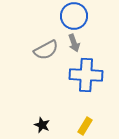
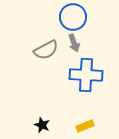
blue circle: moved 1 px left, 1 px down
yellow rectangle: rotated 36 degrees clockwise
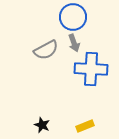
blue cross: moved 5 px right, 6 px up
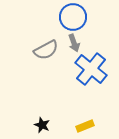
blue cross: rotated 36 degrees clockwise
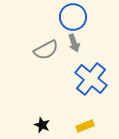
blue cross: moved 10 px down
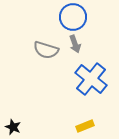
gray arrow: moved 1 px right, 1 px down
gray semicircle: rotated 45 degrees clockwise
black star: moved 29 px left, 2 px down
